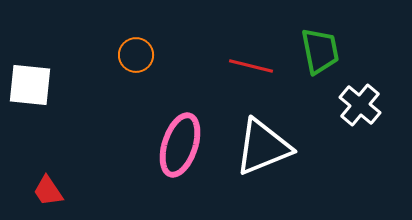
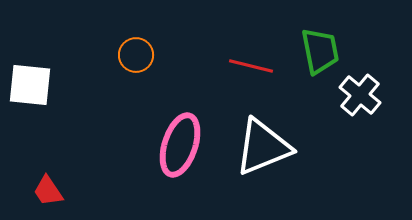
white cross: moved 10 px up
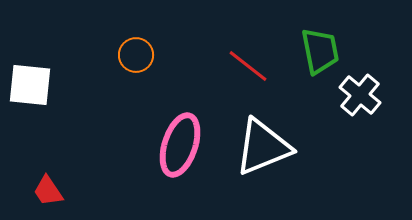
red line: moved 3 px left; rotated 24 degrees clockwise
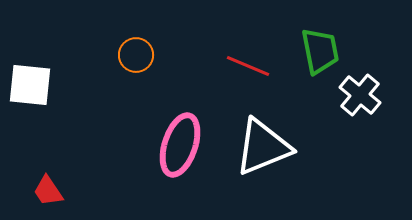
red line: rotated 15 degrees counterclockwise
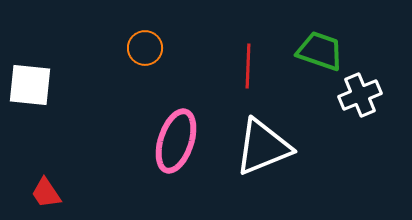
green trapezoid: rotated 60 degrees counterclockwise
orange circle: moved 9 px right, 7 px up
red line: rotated 69 degrees clockwise
white cross: rotated 27 degrees clockwise
pink ellipse: moved 4 px left, 4 px up
red trapezoid: moved 2 px left, 2 px down
